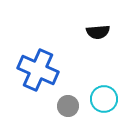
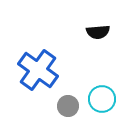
blue cross: rotated 12 degrees clockwise
cyan circle: moved 2 px left
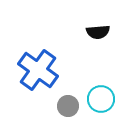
cyan circle: moved 1 px left
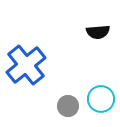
blue cross: moved 12 px left, 5 px up; rotated 15 degrees clockwise
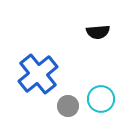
blue cross: moved 12 px right, 9 px down
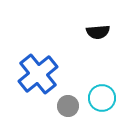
cyan circle: moved 1 px right, 1 px up
